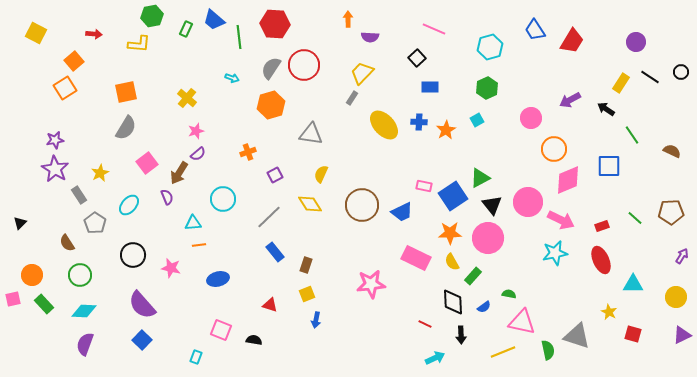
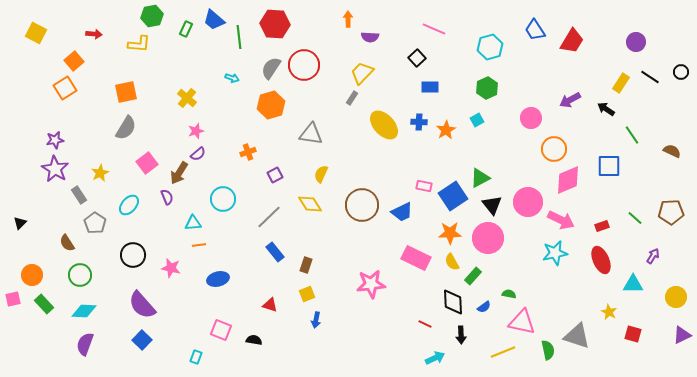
purple arrow at (682, 256): moved 29 px left
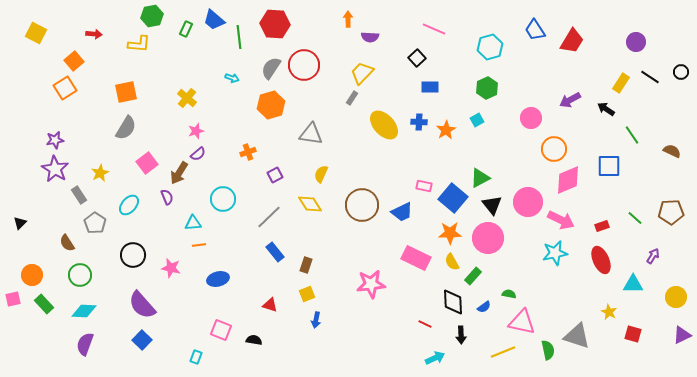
blue square at (453, 196): moved 2 px down; rotated 16 degrees counterclockwise
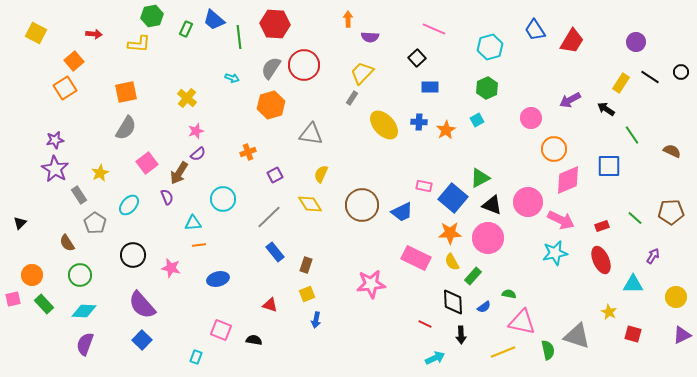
black triangle at (492, 205): rotated 30 degrees counterclockwise
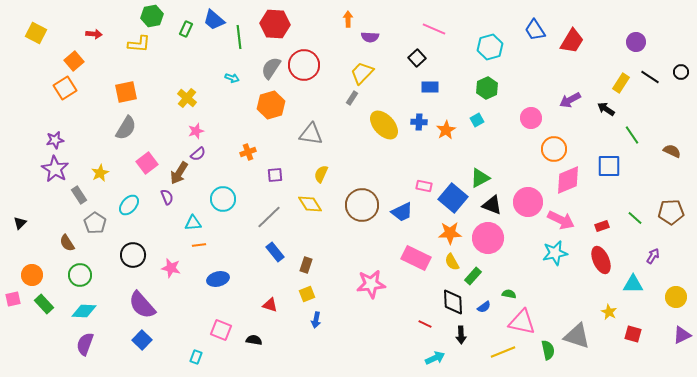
purple square at (275, 175): rotated 21 degrees clockwise
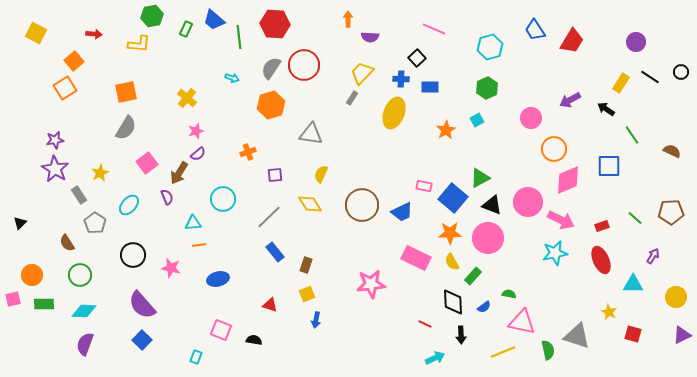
blue cross at (419, 122): moved 18 px left, 43 px up
yellow ellipse at (384, 125): moved 10 px right, 12 px up; rotated 64 degrees clockwise
green rectangle at (44, 304): rotated 48 degrees counterclockwise
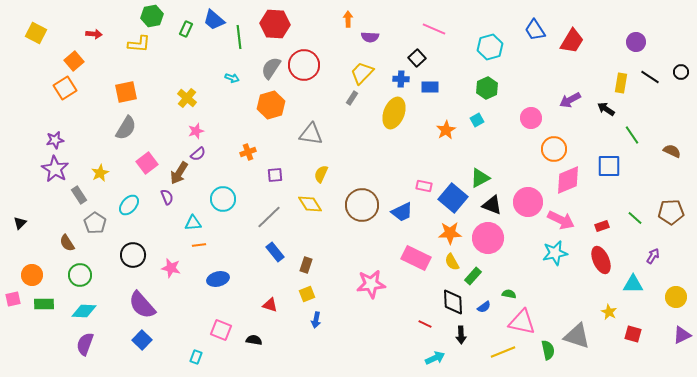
yellow rectangle at (621, 83): rotated 24 degrees counterclockwise
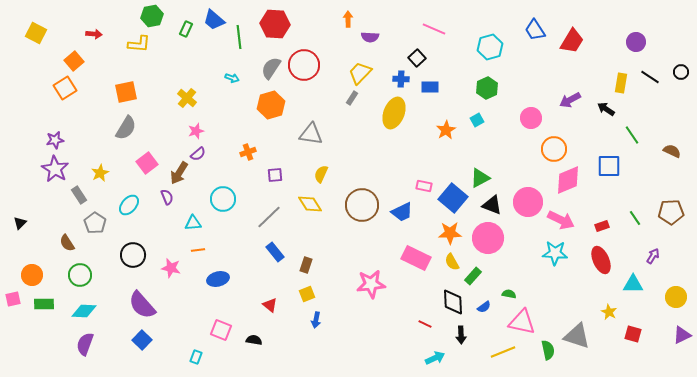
yellow trapezoid at (362, 73): moved 2 px left
green line at (635, 218): rotated 14 degrees clockwise
orange line at (199, 245): moved 1 px left, 5 px down
cyan star at (555, 253): rotated 15 degrees clockwise
red triangle at (270, 305): rotated 21 degrees clockwise
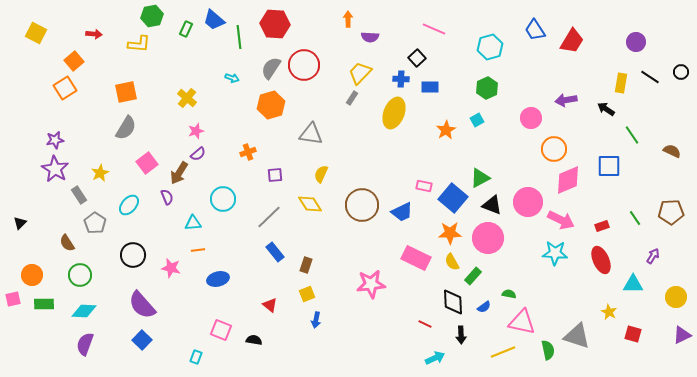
purple arrow at (570, 100): moved 4 px left; rotated 20 degrees clockwise
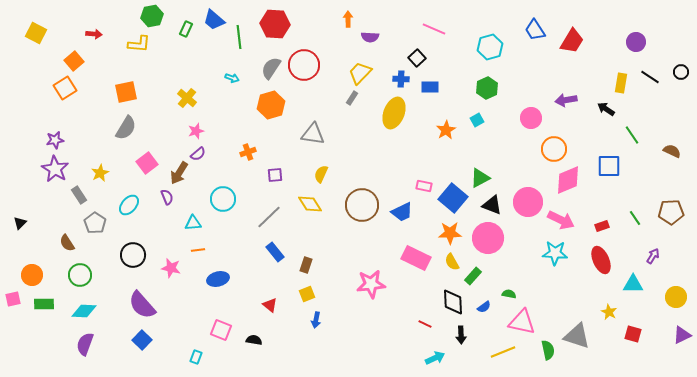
gray triangle at (311, 134): moved 2 px right
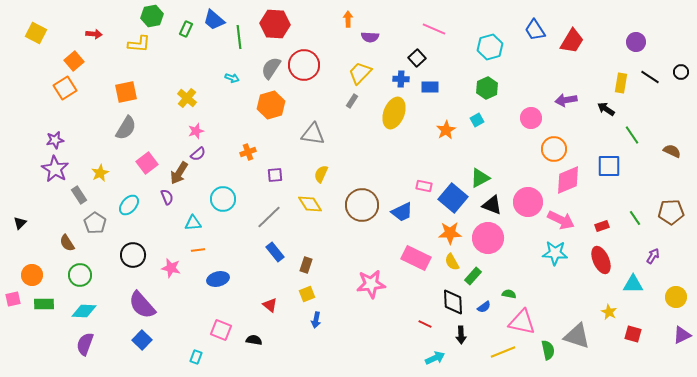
gray rectangle at (352, 98): moved 3 px down
